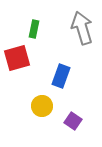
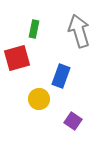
gray arrow: moved 3 px left, 3 px down
yellow circle: moved 3 px left, 7 px up
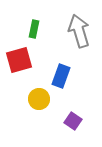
red square: moved 2 px right, 2 px down
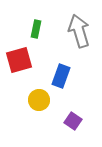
green rectangle: moved 2 px right
yellow circle: moved 1 px down
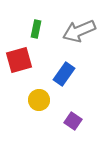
gray arrow: rotated 96 degrees counterclockwise
blue rectangle: moved 3 px right, 2 px up; rotated 15 degrees clockwise
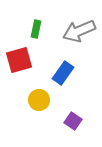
blue rectangle: moved 1 px left, 1 px up
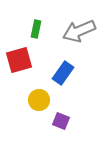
purple square: moved 12 px left; rotated 12 degrees counterclockwise
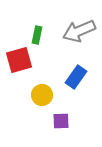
green rectangle: moved 1 px right, 6 px down
blue rectangle: moved 13 px right, 4 px down
yellow circle: moved 3 px right, 5 px up
purple square: rotated 24 degrees counterclockwise
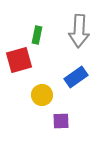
gray arrow: rotated 64 degrees counterclockwise
blue rectangle: rotated 20 degrees clockwise
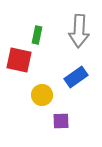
red square: rotated 28 degrees clockwise
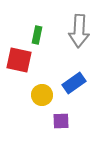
blue rectangle: moved 2 px left, 6 px down
